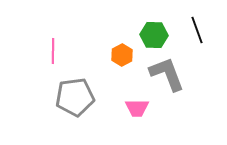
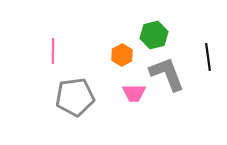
black line: moved 11 px right, 27 px down; rotated 12 degrees clockwise
green hexagon: rotated 16 degrees counterclockwise
pink trapezoid: moved 3 px left, 15 px up
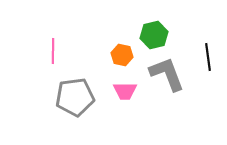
orange hexagon: rotated 20 degrees counterclockwise
pink trapezoid: moved 9 px left, 2 px up
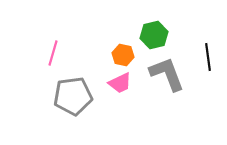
pink line: moved 2 px down; rotated 15 degrees clockwise
orange hexagon: moved 1 px right
pink trapezoid: moved 5 px left, 8 px up; rotated 25 degrees counterclockwise
gray pentagon: moved 2 px left, 1 px up
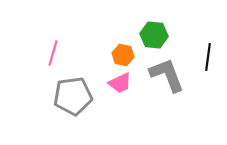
green hexagon: rotated 20 degrees clockwise
black line: rotated 16 degrees clockwise
gray L-shape: moved 1 px down
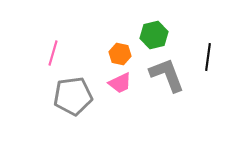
green hexagon: rotated 20 degrees counterclockwise
orange hexagon: moved 3 px left, 1 px up
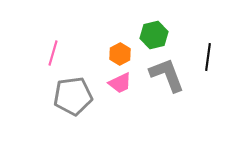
orange hexagon: rotated 20 degrees clockwise
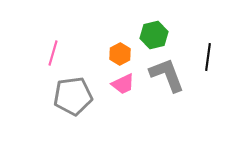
pink trapezoid: moved 3 px right, 1 px down
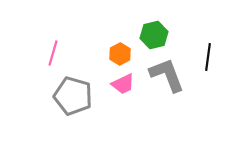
gray pentagon: rotated 24 degrees clockwise
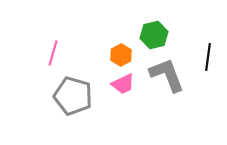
orange hexagon: moved 1 px right, 1 px down
